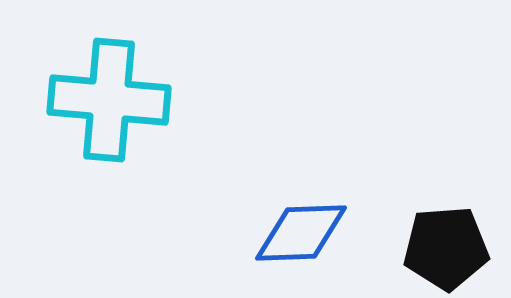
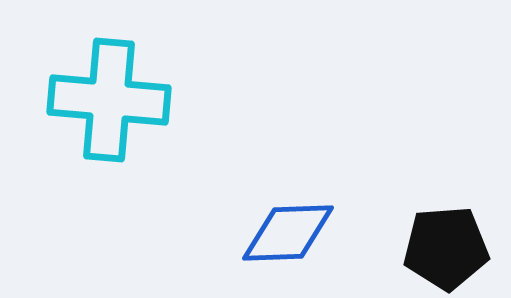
blue diamond: moved 13 px left
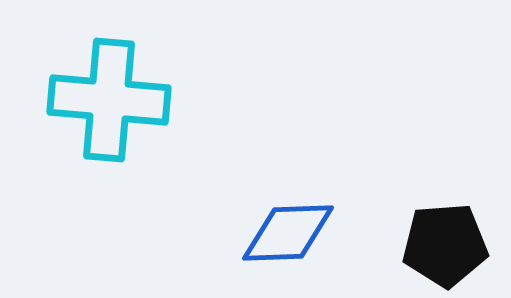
black pentagon: moved 1 px left, 3 px up
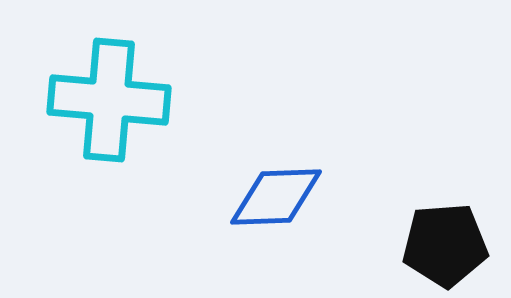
blue diamond: moved 12 px left, 36 px up
